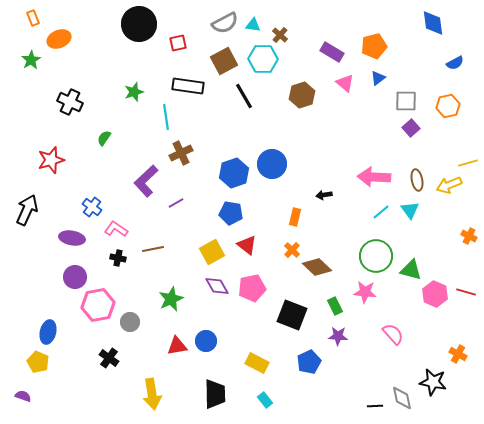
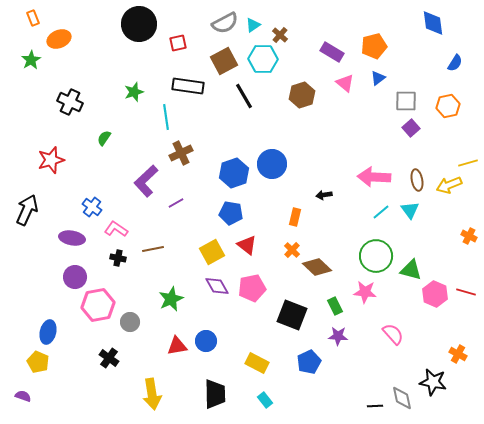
cyan triangle at (253, 25): rotated 42 degrees counterclockwise
blue semicircle at (455, 63): rotated 30 degrees counterclockwise
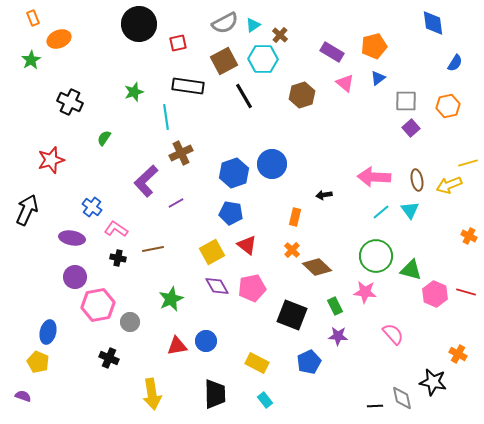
black cross at (109, 358): rotated 12 degrees counterclockwise
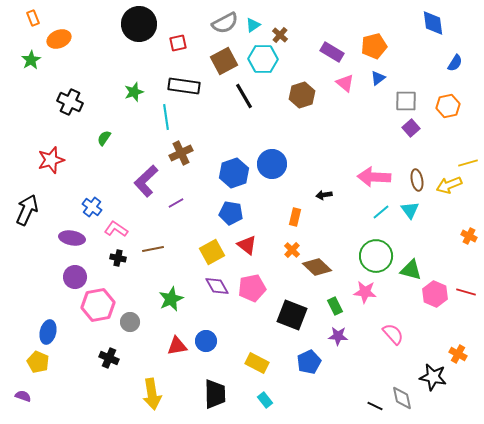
black rectangle at (188, 86): moved 4 px left
black star at (433, 382): moved 5 px up
black line at (375, 406): rotated 28 degrees clockwise
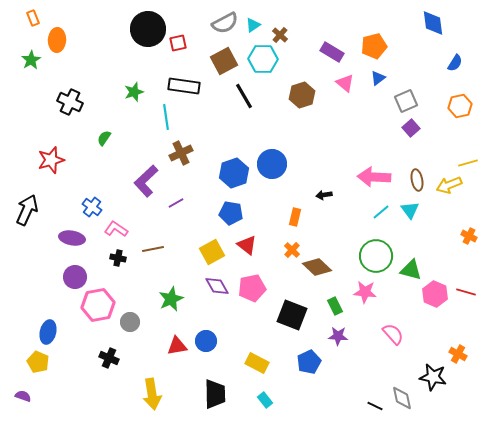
black circle at (139, 24): moved 9 px right, 5 px down
orange ellipse at (59, 39): moved 2 px left, 1 px down; rotated 65 degrees counterclockwise
gray square at (406, 101): rotated 25 degrees counterclockwise
orange hexagon at (448, 106): moved 12 px right
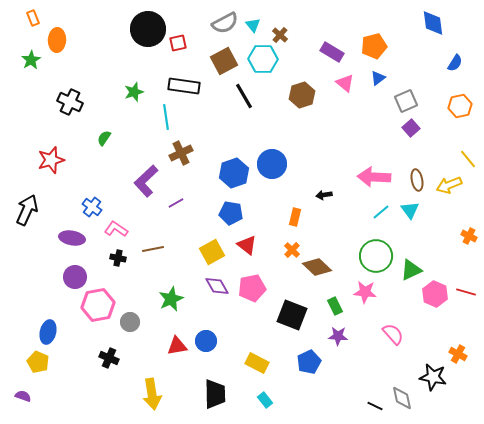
cyan triangle at (253, 25): rotated 35 degrees counterclockwise
yellow line at (468, 163): moved 4 px up; rotated 66 degrees clockwise
green triangle at (411, 270): rotated 40 degrees counterclockwise
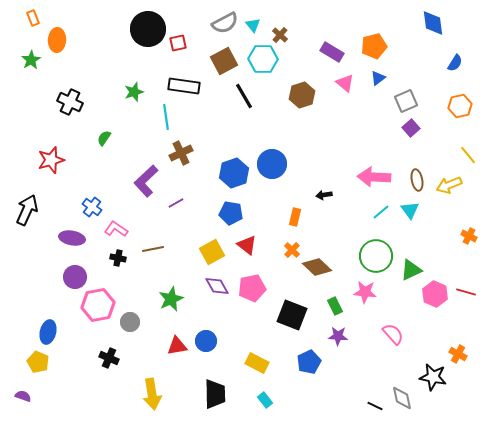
yellow line at (468, 159): moved 4 px up
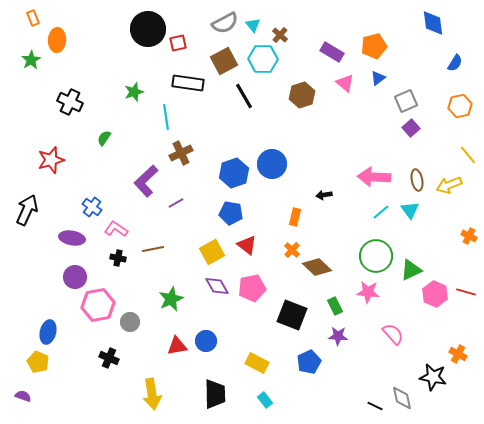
black rectangle at (184, 86): moved 4 px right, 3 px up
pink star at (365, 292): moved 3 px right
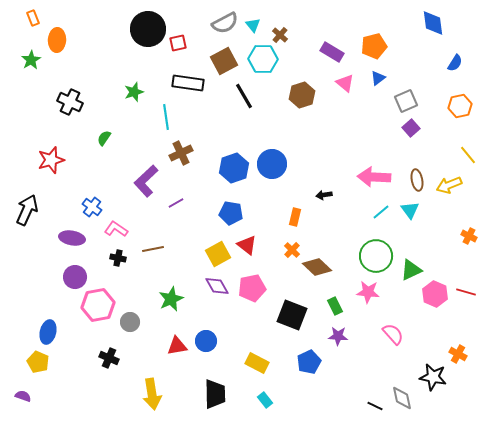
blue hexagon at (234, 173): moved 5 px up
yellow square at (212, 252): moved 6 px right, 2 px down
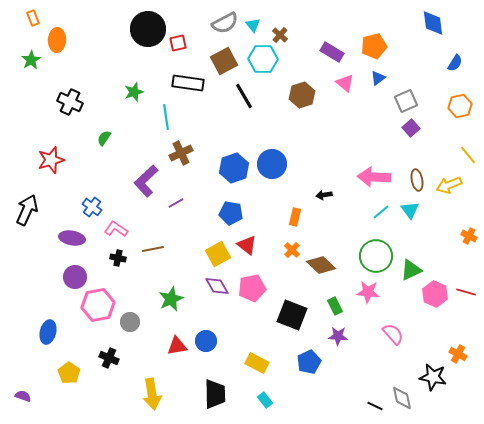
brown diamond at (317, 267): moved 4 px right, 2 px up
yellow pentagon at (38, 362): moved 31 px right, 11 px down; rotated 10 degrees clockwise
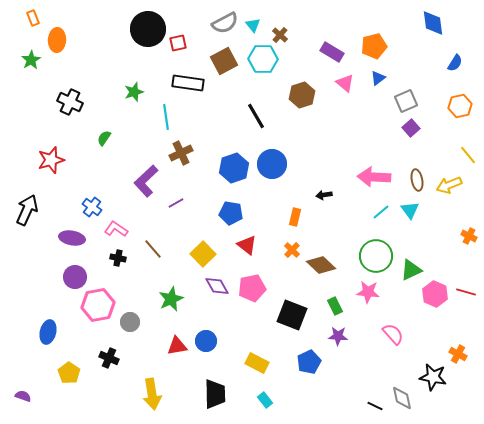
black line at (244, 96): moved 12 px right, 20 px down
brown line at (153, 249): rotated 60 degrees clockwise
yellow square at (218, 254): moved 15 px left; rotated 15 degrees counterclockwise
